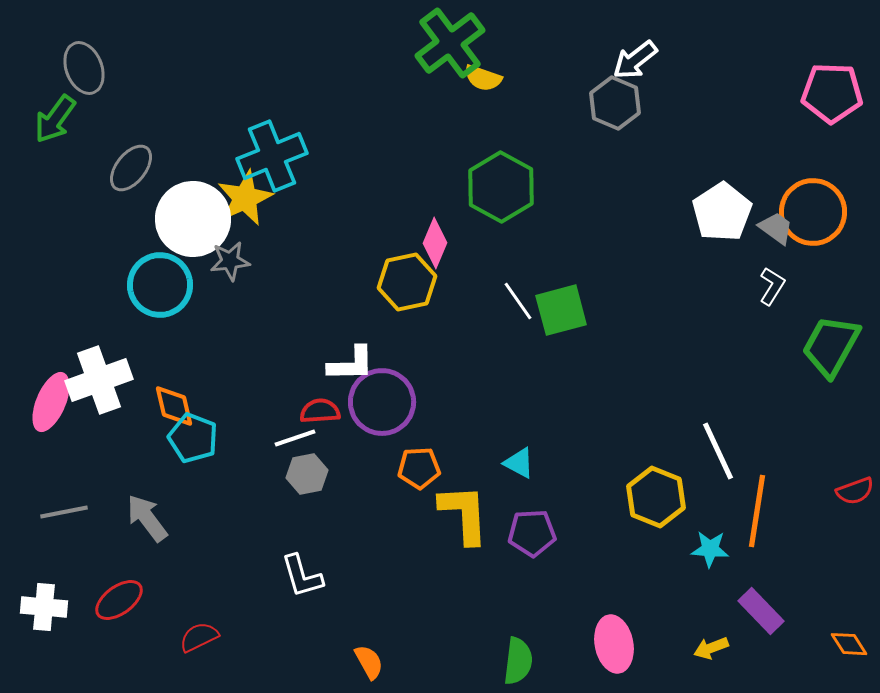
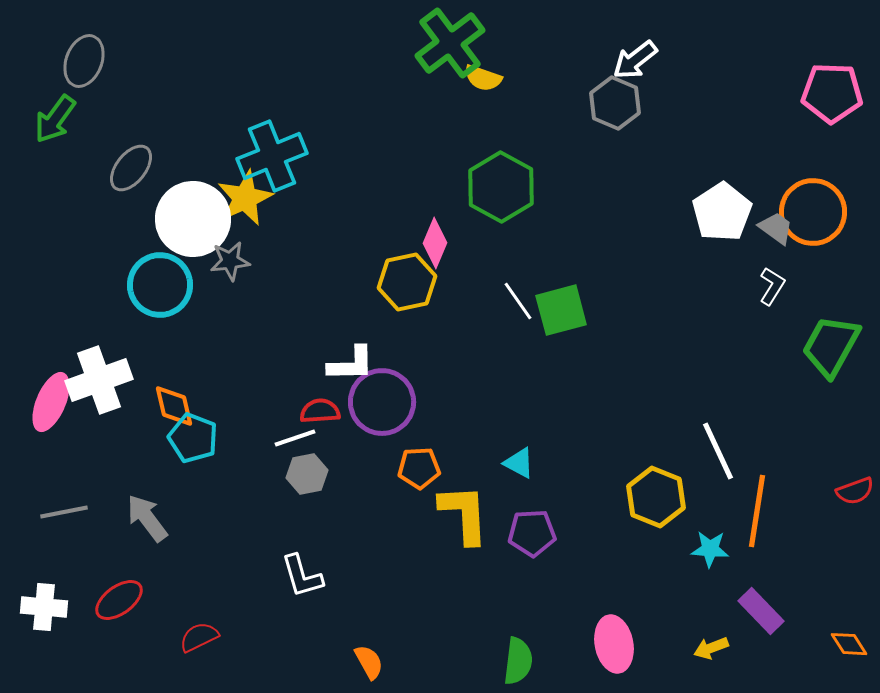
gray ellipse at (84, 68): moved 7 px up; rotated 42 degrees clockwise
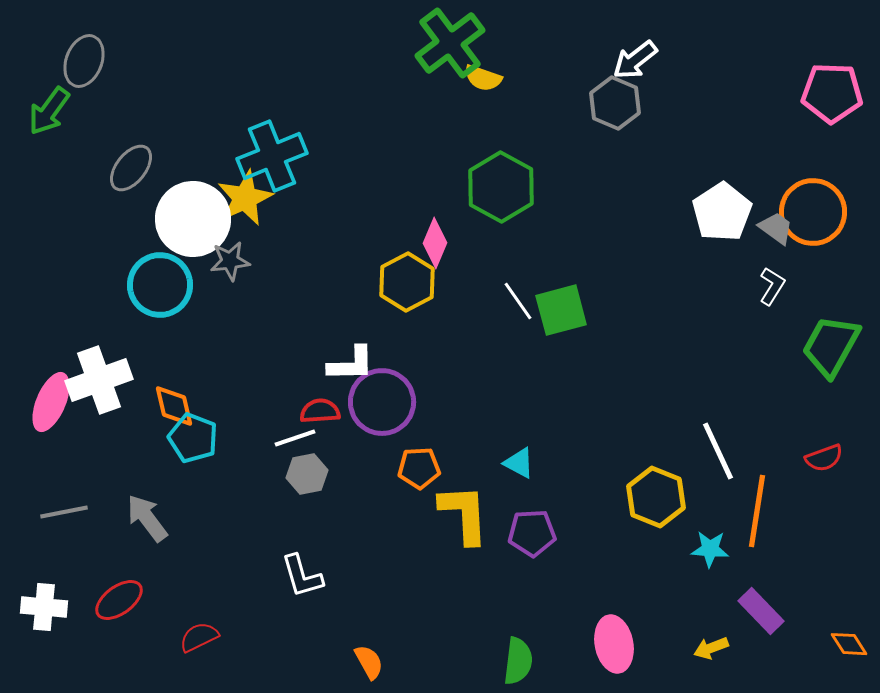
green arrow at (55, 119): moved 6 px left, 8 px up
yellow hexagon at (407, 282): rotated 16 degrees counterclockwise
red semicircle at (855, 491): moved 31 px left, 33 px up
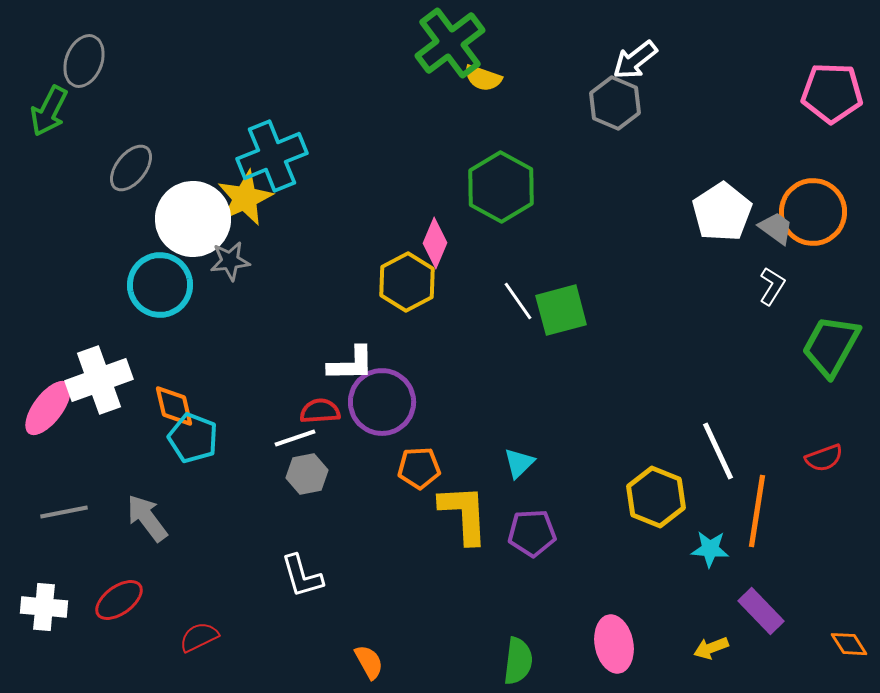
green arrow at (49, 111): rotated 9 degrees counterclockwise
pink ellipse at (51, 402): moved 3 px left, 6 px down; rotated 14 degrees clockwise
cyan triangle at (519, 463): rotated 48 degrees clockwise
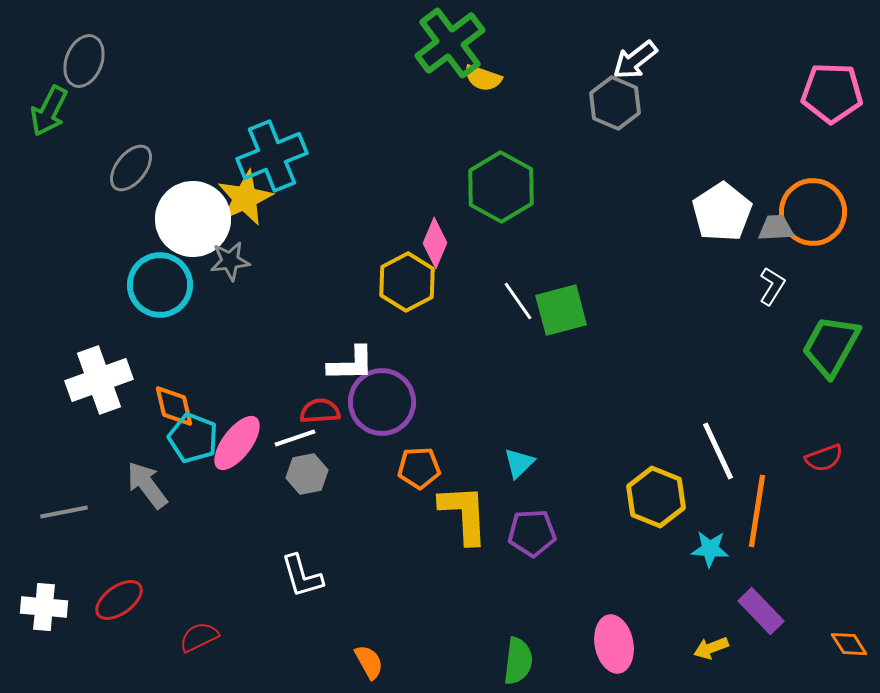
gray trapezoid at (776, 228): rotated 39 degrees counterclockwise
pink ellipse at (48, 408): moved 189 px right, 35 px down
gray arrow at (147, 518): moved 33 px up
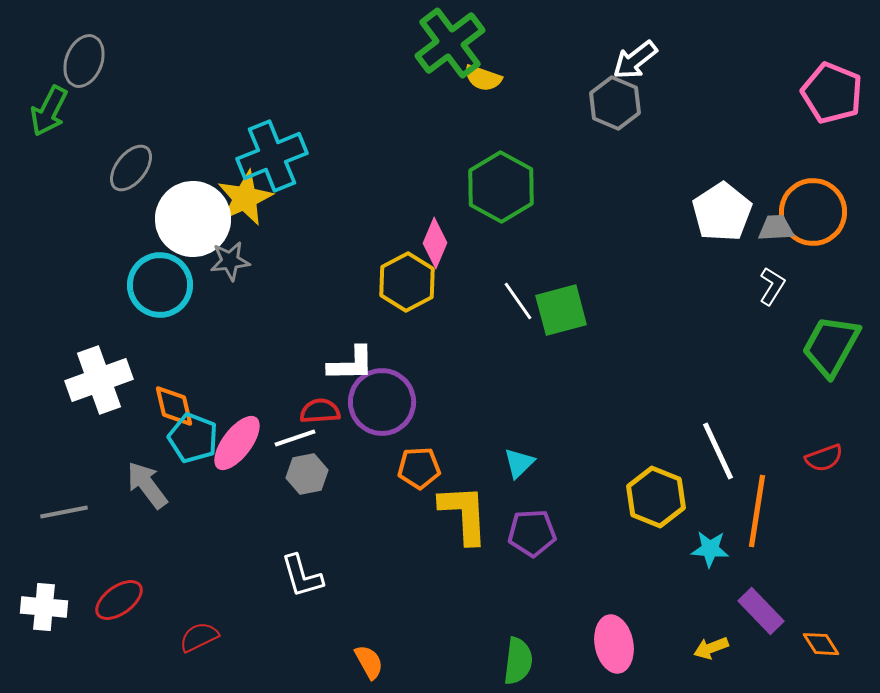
pink pentagon at (832, 93): rotated 20 degrees clockwise
orange diamond at (849, 644): moved 28 px left
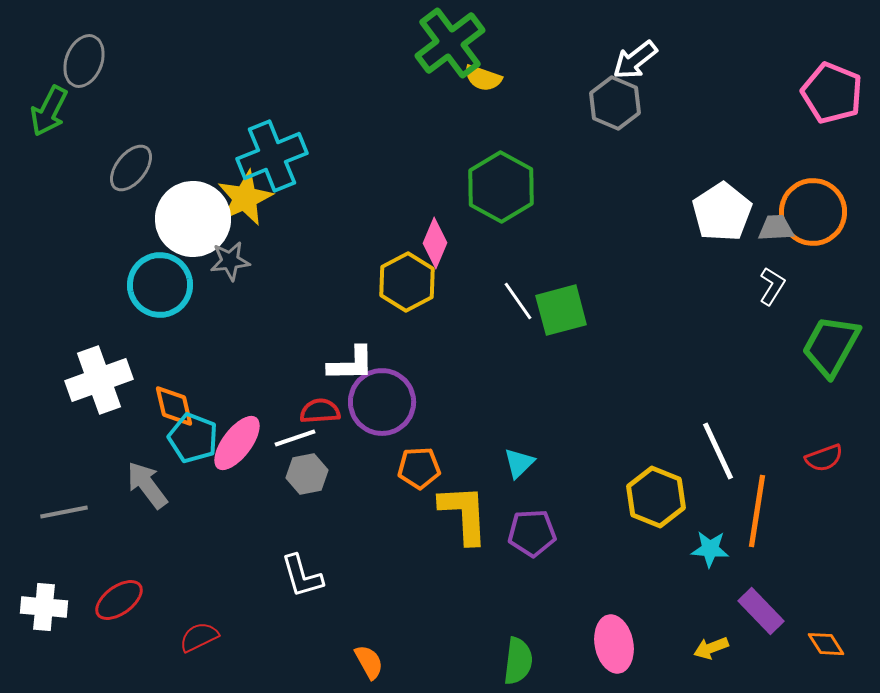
orange diamond at (821, 644): moved 5 px right
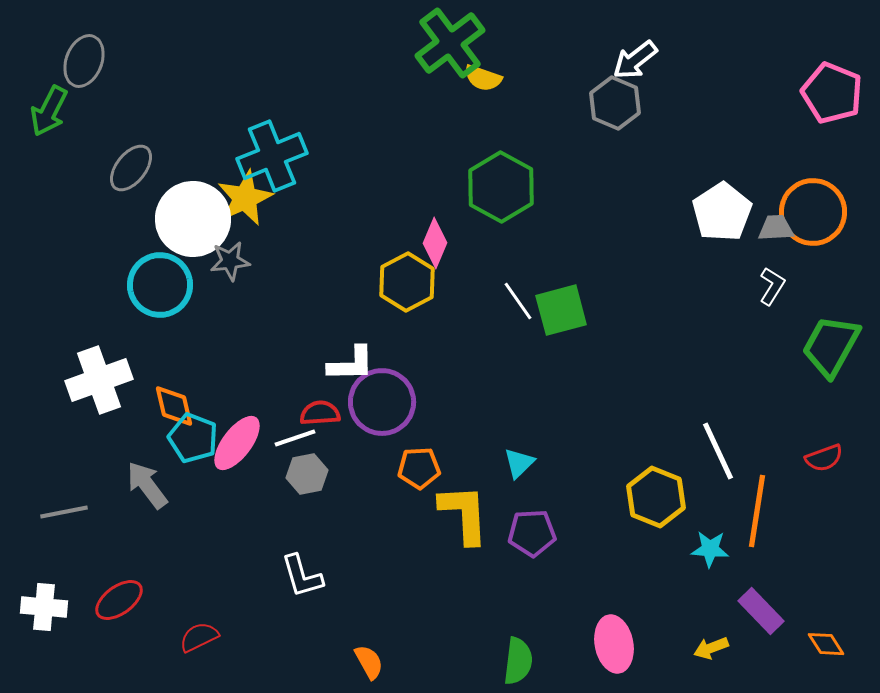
red semicircle at (320, 411): moved 2 px down
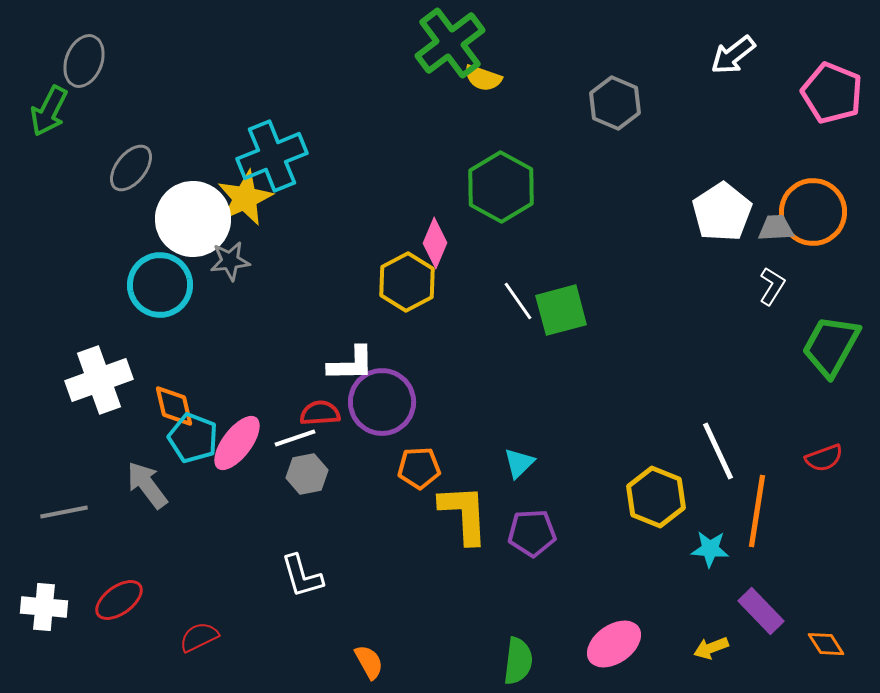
white arrow at (635, 60): moved 98 px right, 5 px up
pink ellipse at (614, 644): rotated 66 degrees clockwise
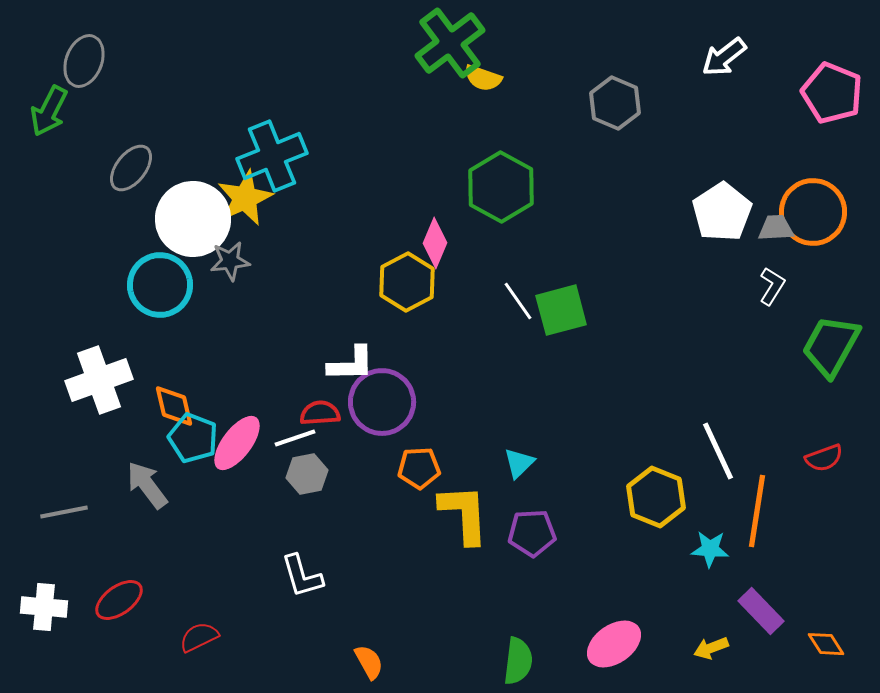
white arrow at (733, 55): moved 9 px left, 2 px down
